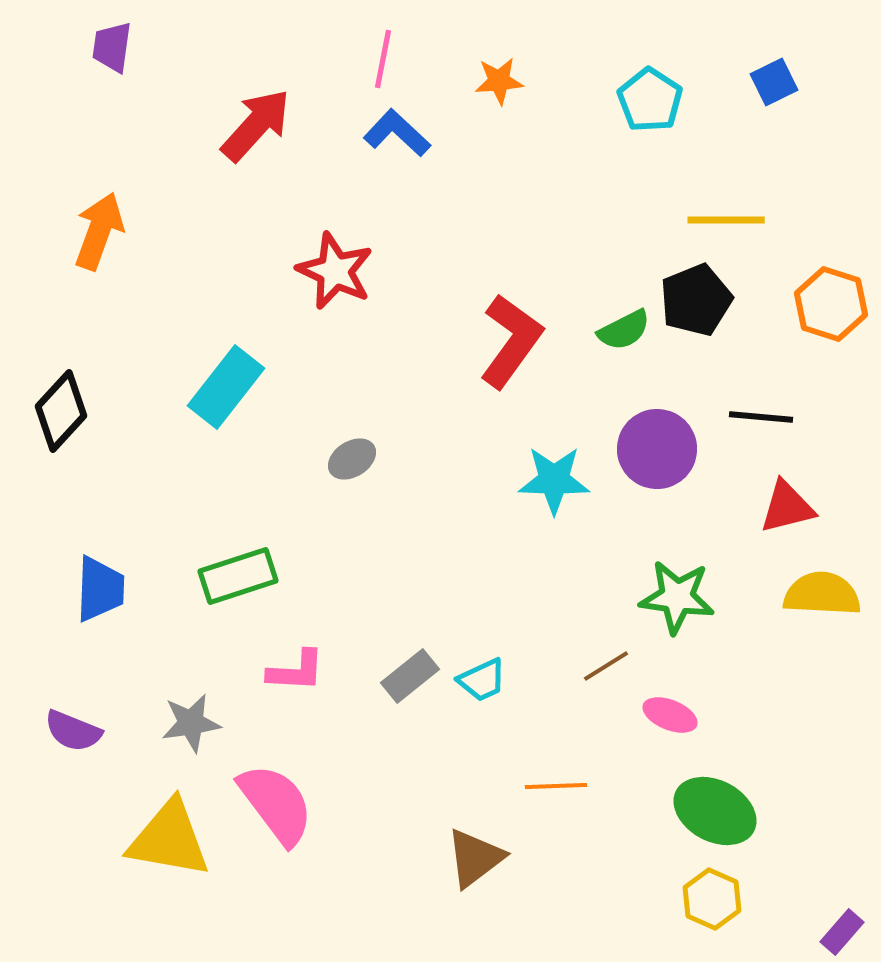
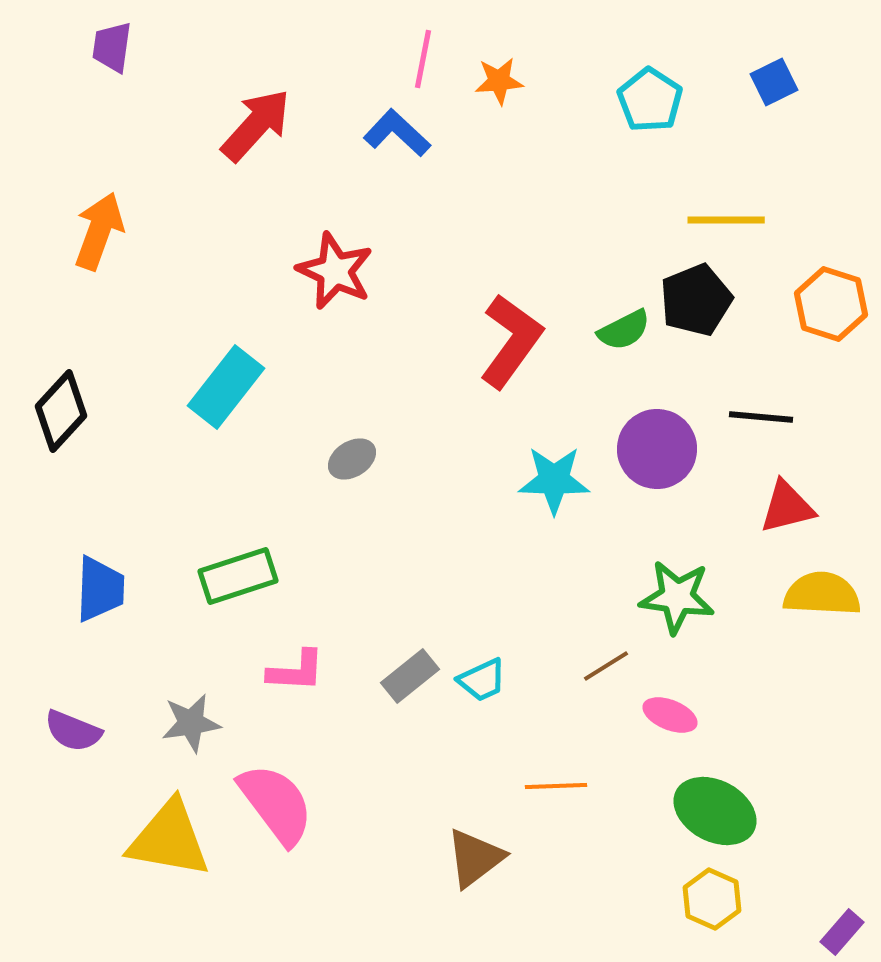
pink line: moved 40 px right
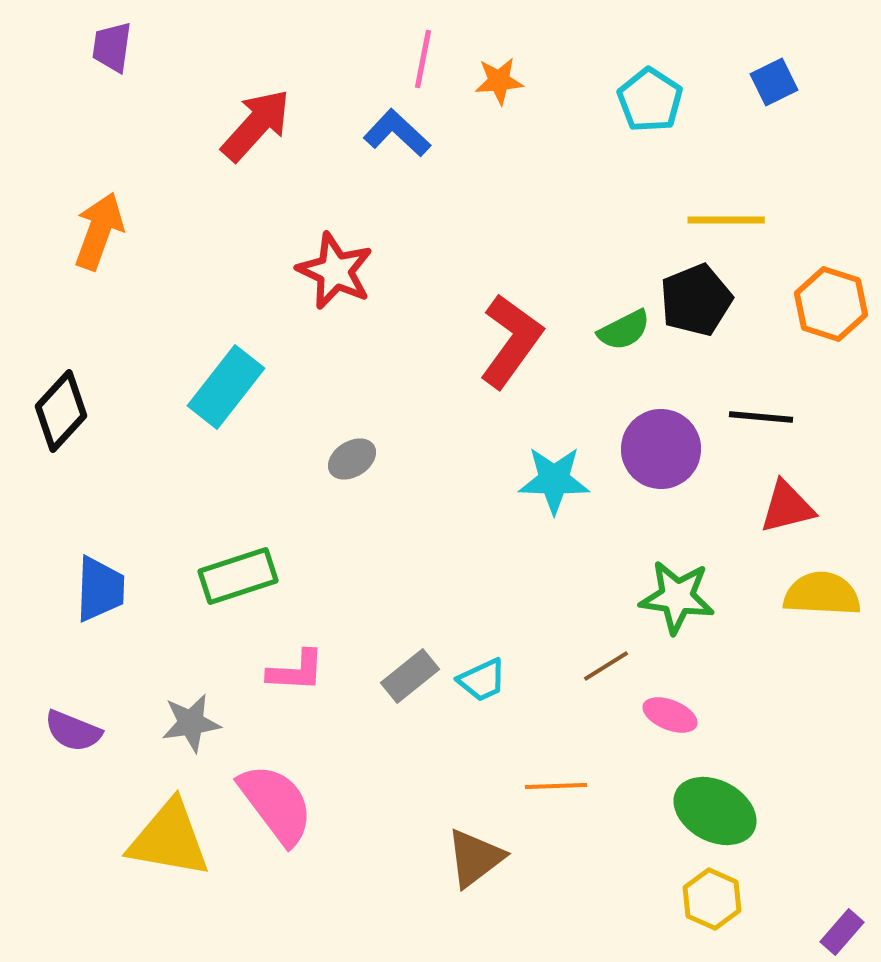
purple circle: moved 4 px right
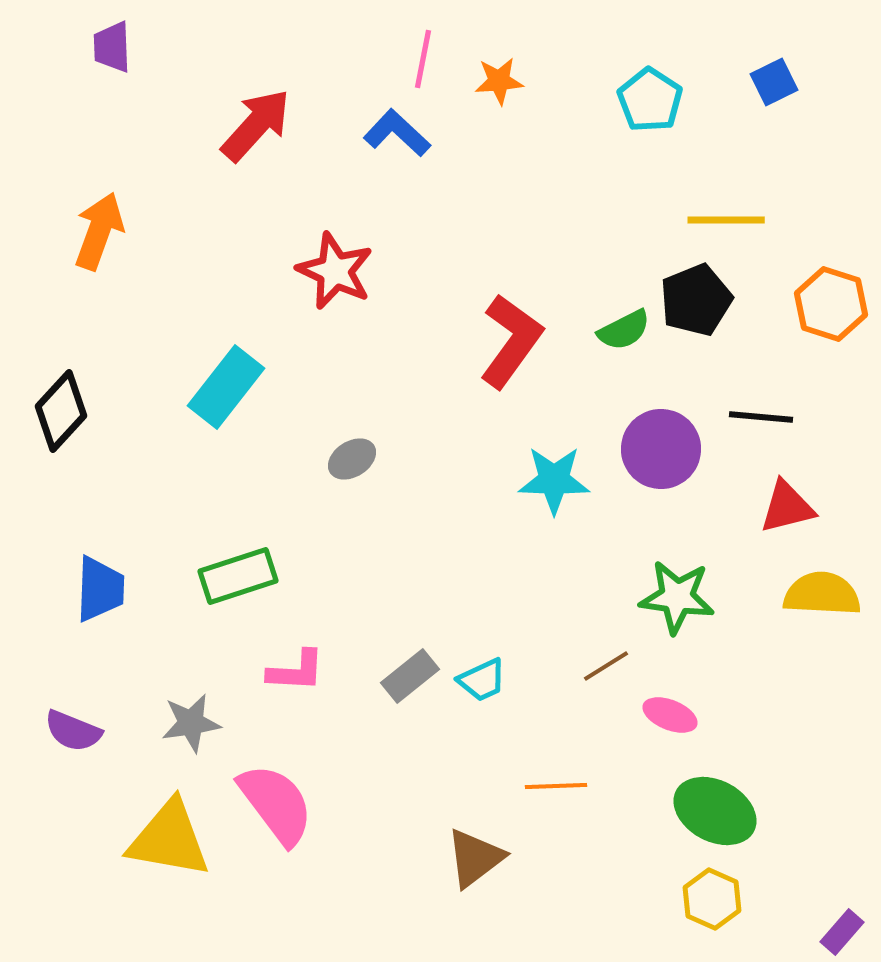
purple trapezoid: rotated 10 degrees counterclockwise
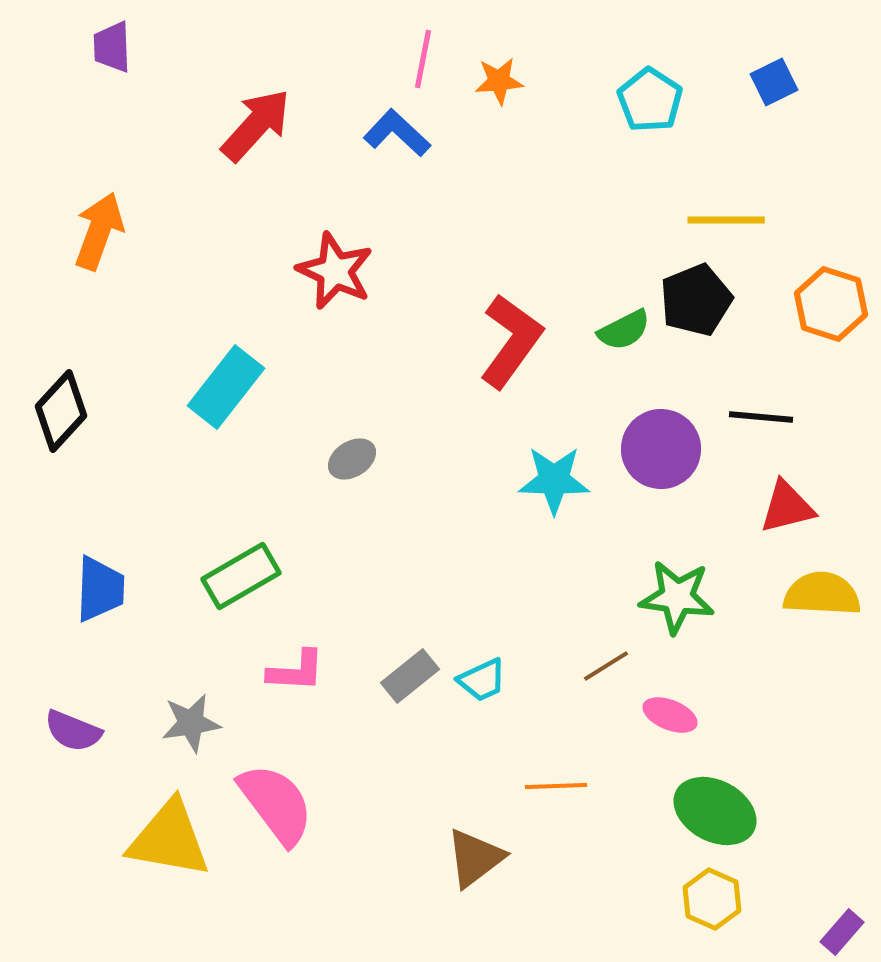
green rectangle: moved 3 px right; rotated 12 degrees counterclockwise
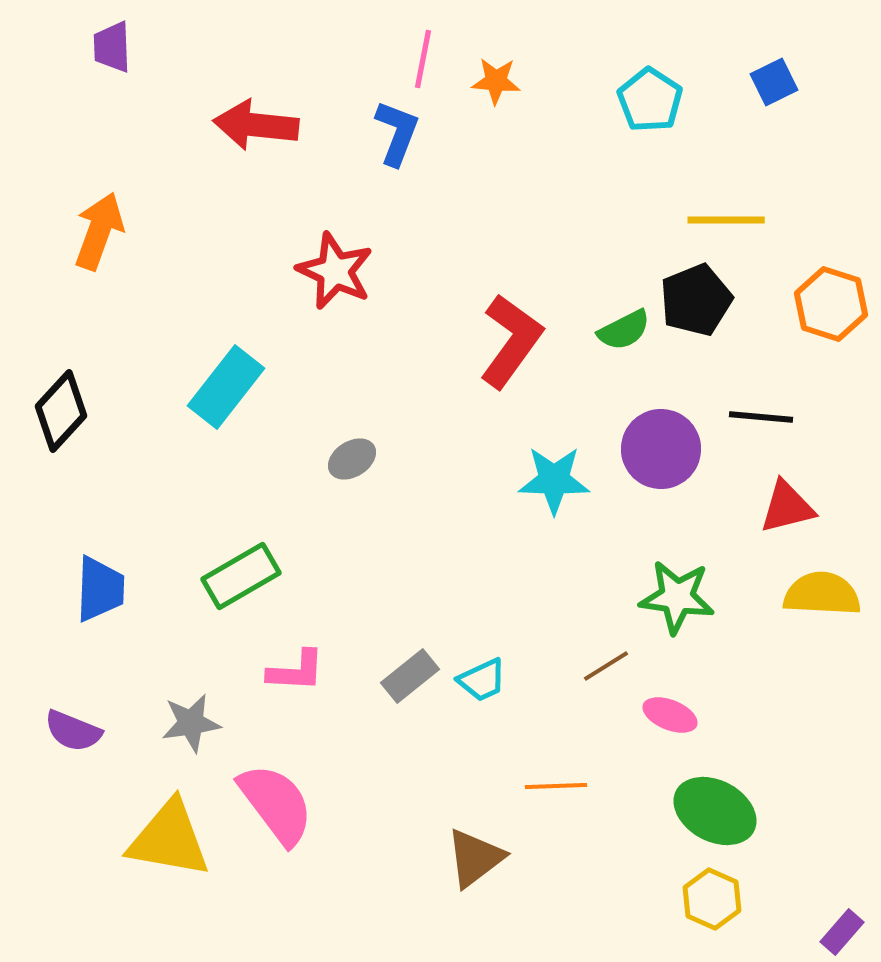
orange star: moved 3 px left; rotated 9 degrees clockwise
red arrow: rotated 126 degrees counterclockwise
blue L-shape: rotated 68 degrees clockwise
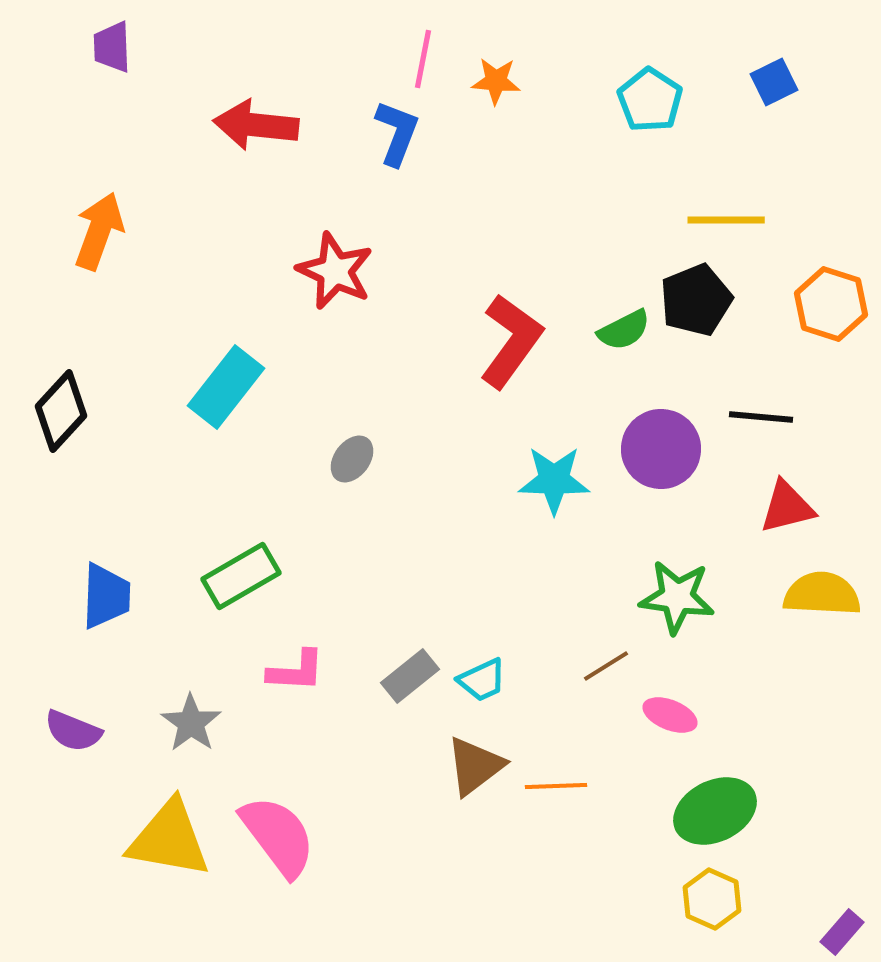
gray ellipse: rotated 21 degrees counterclockwise
blue trapezoid: moved 6 px right, 7 px down
gray star: rotated 28 degrees counterclockwise
pink semicircle: moved 2 px right, 32 px down
green ellipse: rotated 54 degrees counterclockwise
brown triangle: moved 92 px up
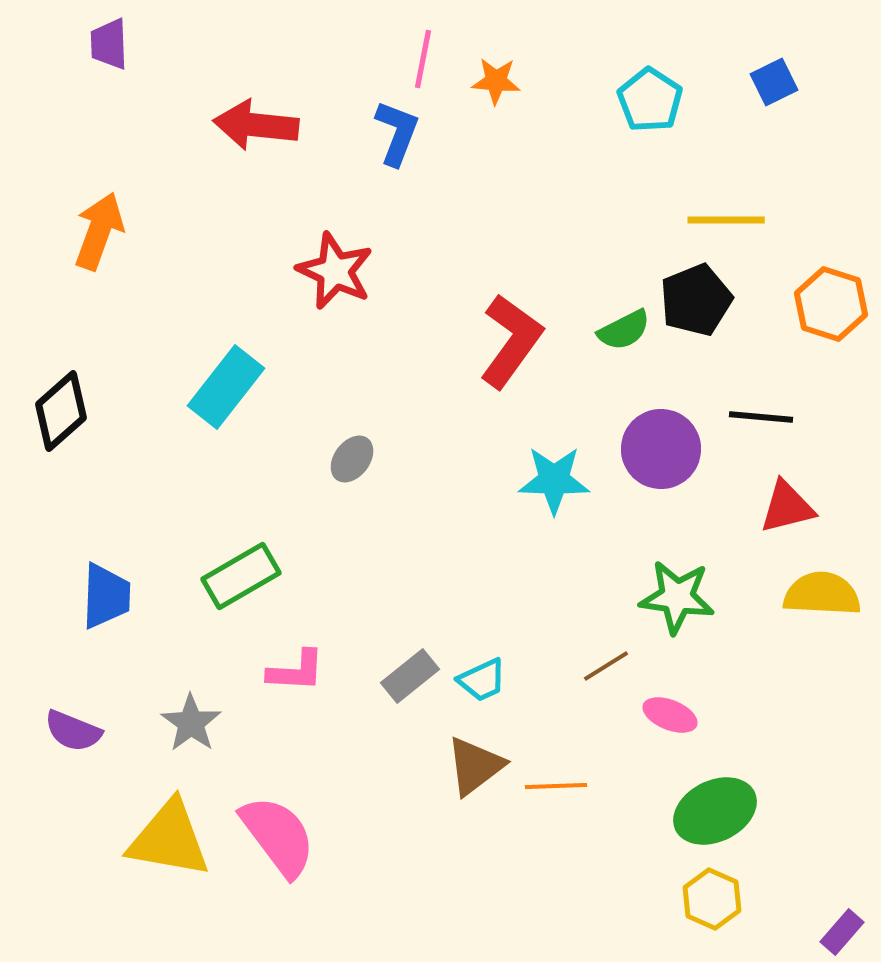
purple trapezoid: moved 3 px left, 3 px up
black diamond: rotated 6 degrees clockwise
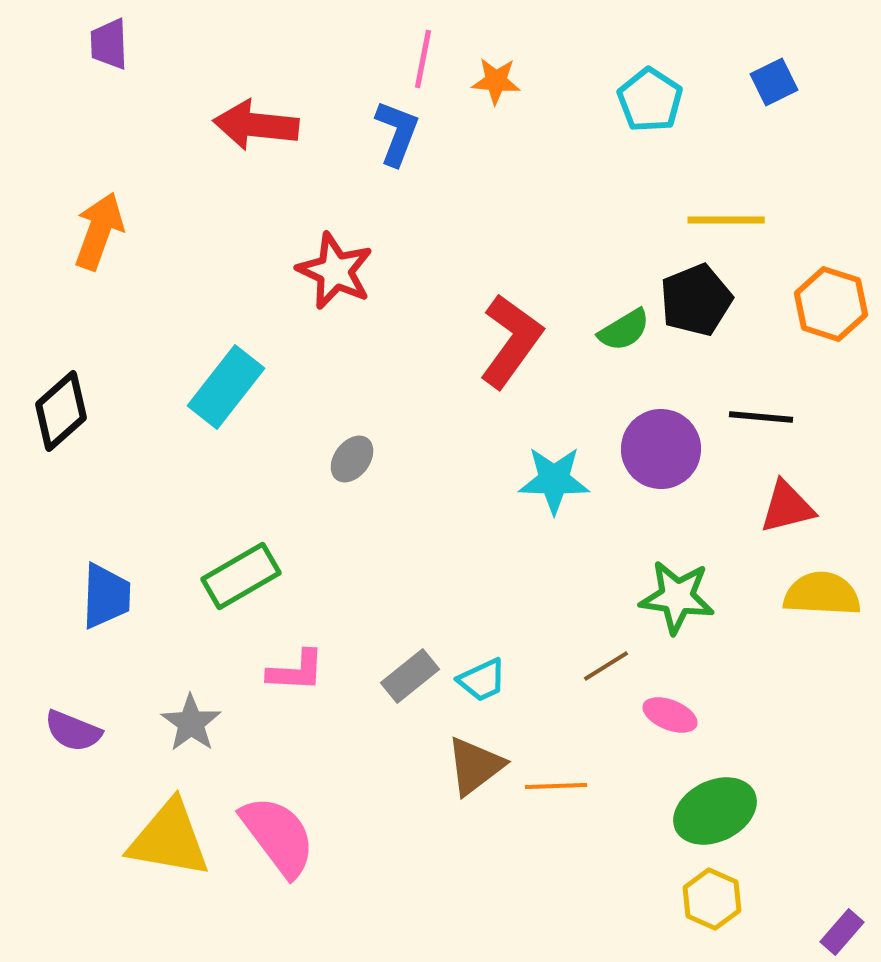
green semicircle: rotated 4 degrees counterclockwise
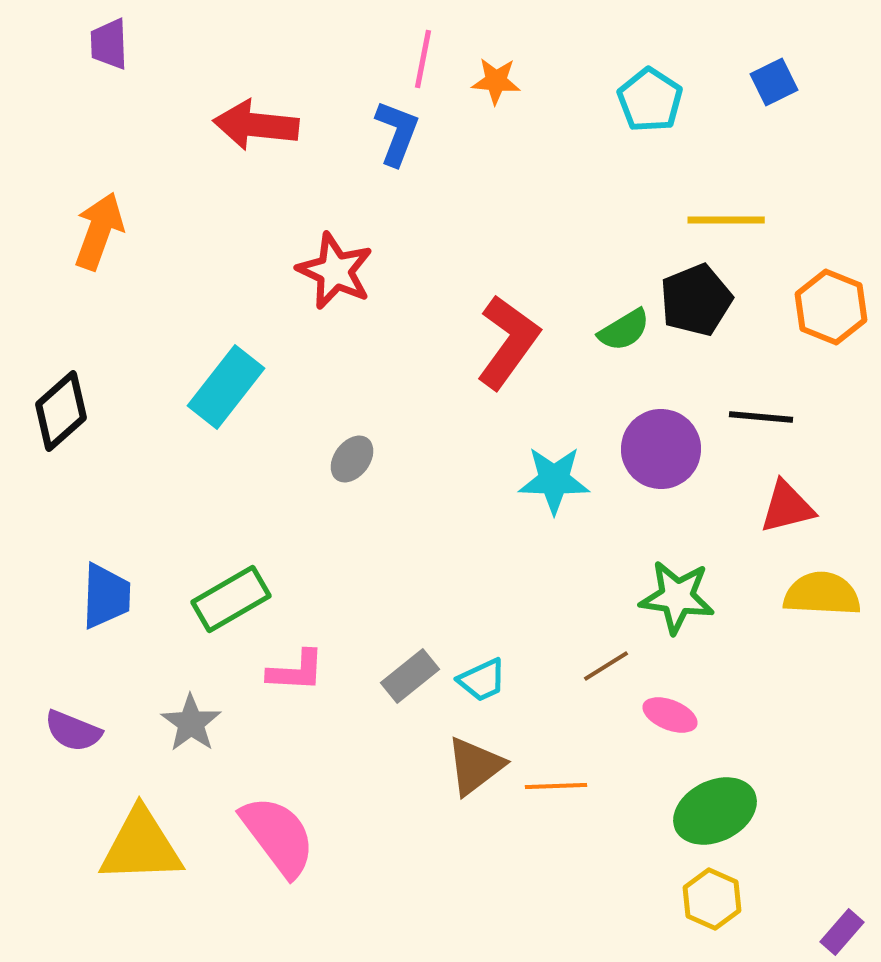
orange hexagon: moved 3 px down; rotated 4 degrees clockwise
red L-shape: moved 3 px left, 1 px down
green rectangle: moved 10 px left, 23 px down
yellow triangle: moved 28 px left, 7 px down; rotated 12 degrees counterclockwise
